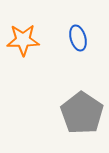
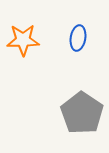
blue ellipse: rotated 25 degrees clockwise
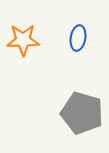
gray pentagon: rotated 18 degrees counterclockwise
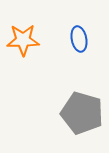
blue ellipse: moved 1 px right, 1 px down; rotated 20 degrees counterclockwise
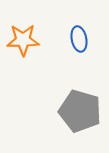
gray pentagon: moved 2 px left, 2 px up
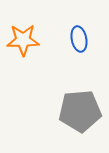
gray pentagon: rotated 21 degrees counterclockwise
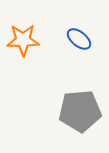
blue ellipse: rotated 40 degrees counterclockwise
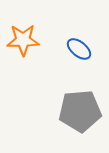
blue ellipse: moved 10 px down
